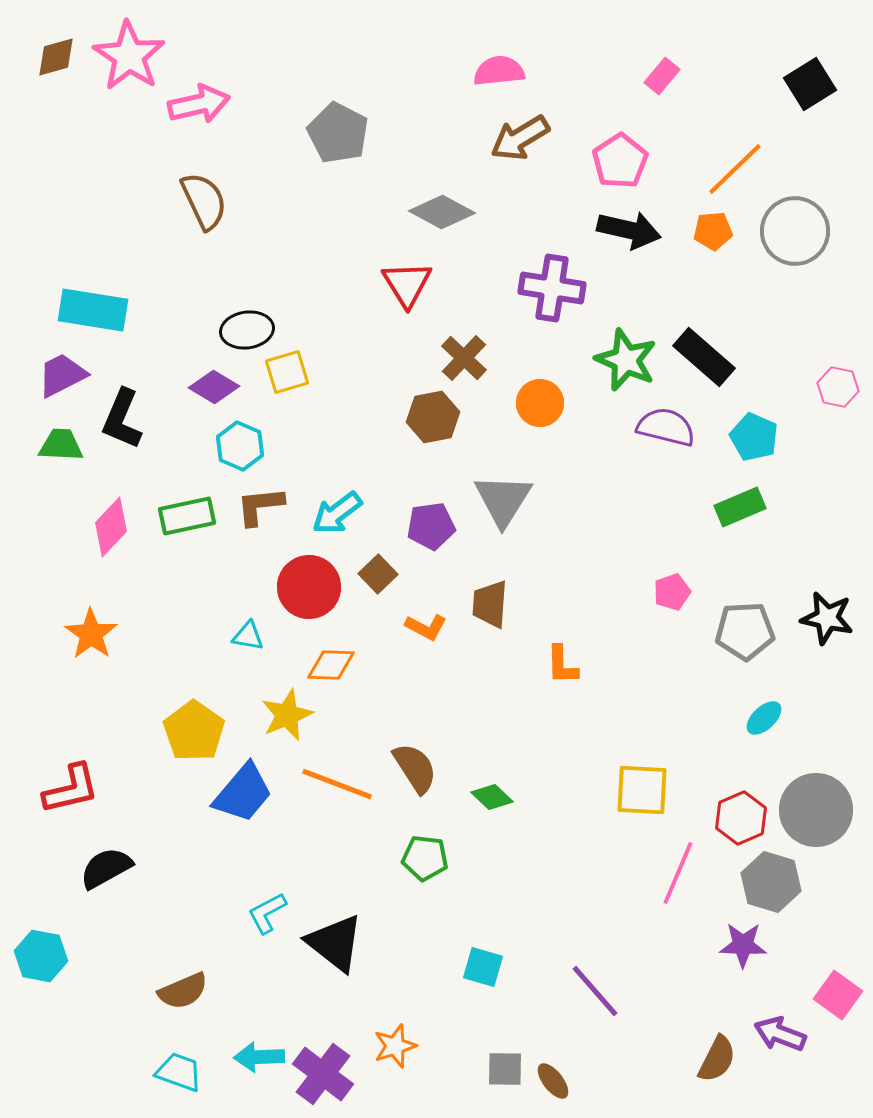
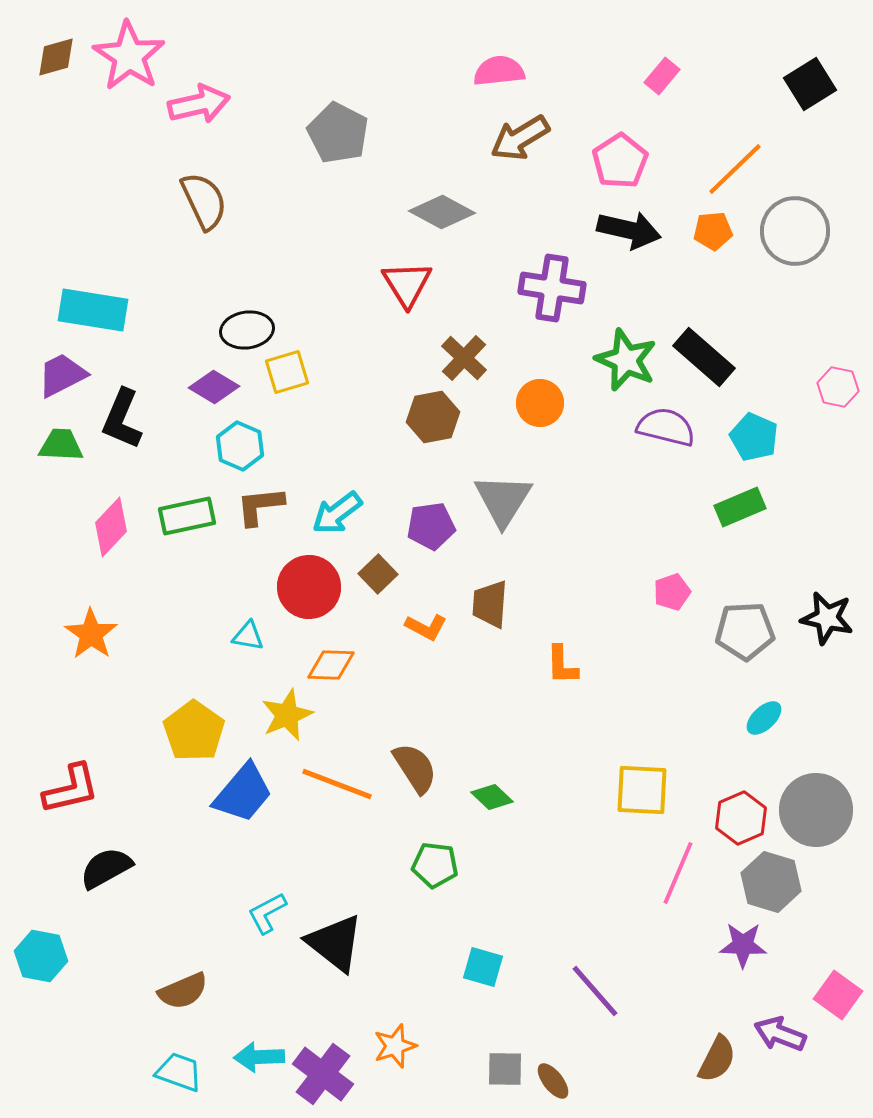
green pentagon at (425, 858): moved 10 px right, 7 px down
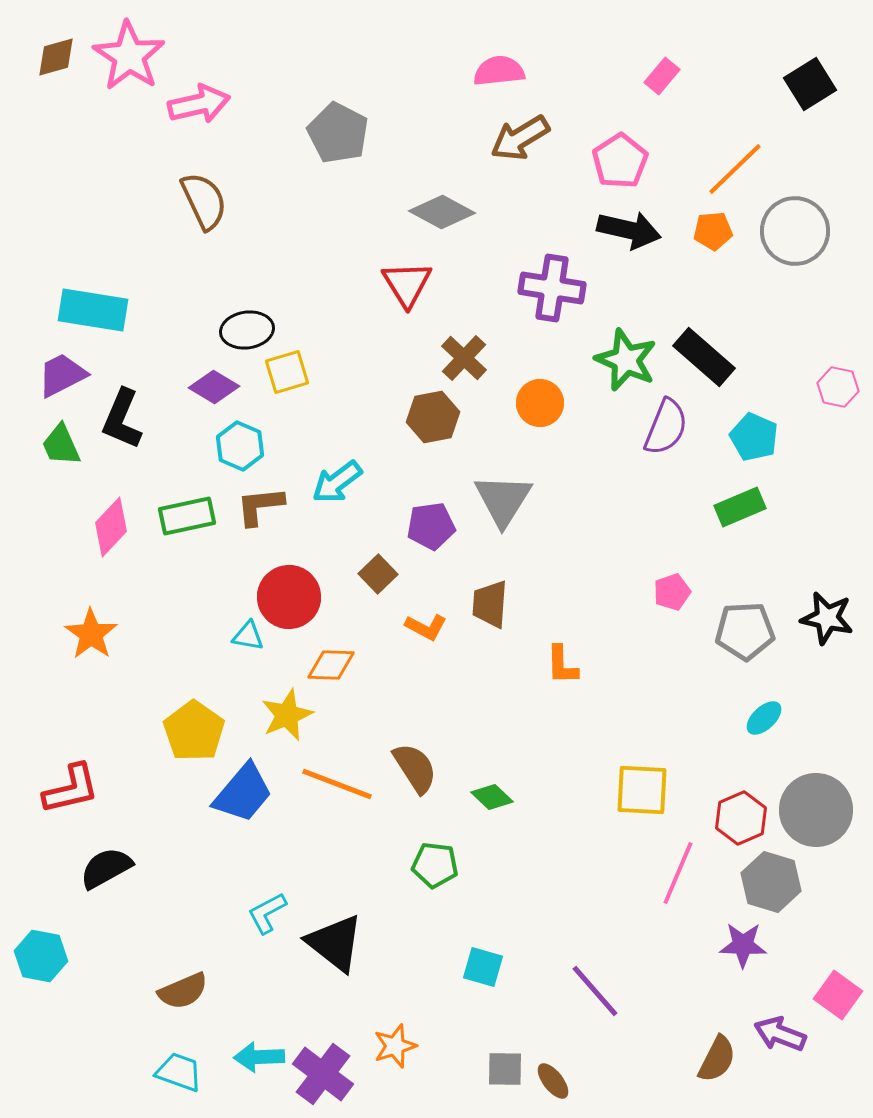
purple semicircle at (666, 427): rotated 98 degrees clockwise
green trapezoid at (61, 445): rotated 117 degrees counterclockwise
cyan arrow at (337, 513): moved 31 px up
red circle at (309, 587): moved 20 px left, 10 px down
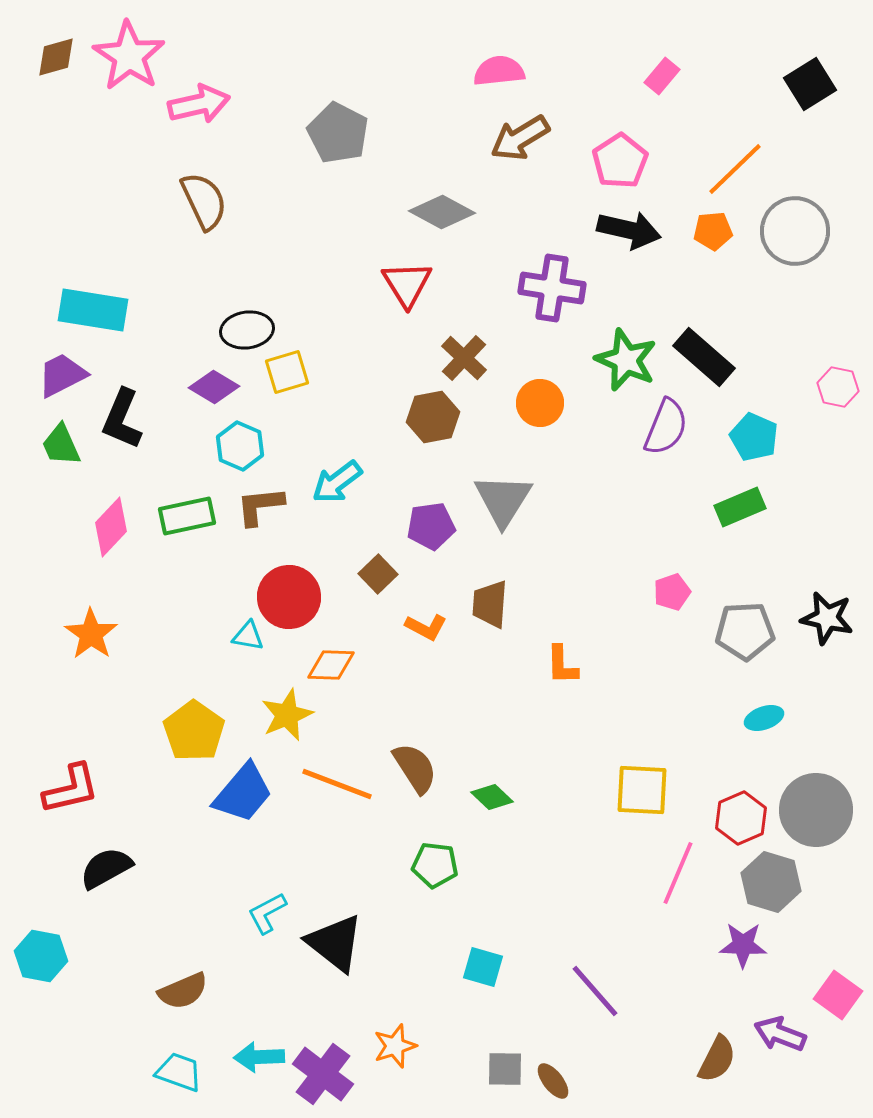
cyan ellipse at (764, 718): rotated 24 degrees clockwise
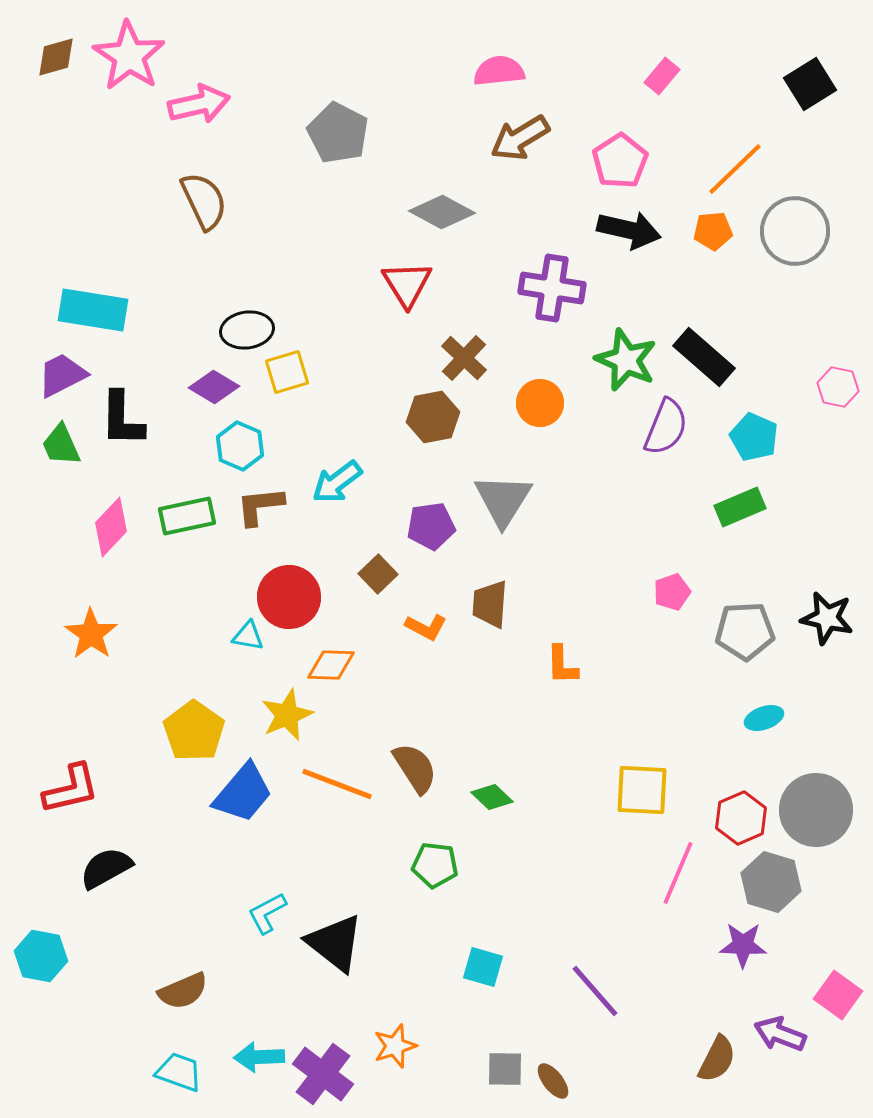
black L-shape at (122, 419): rotated 22 degrees counterclockwise
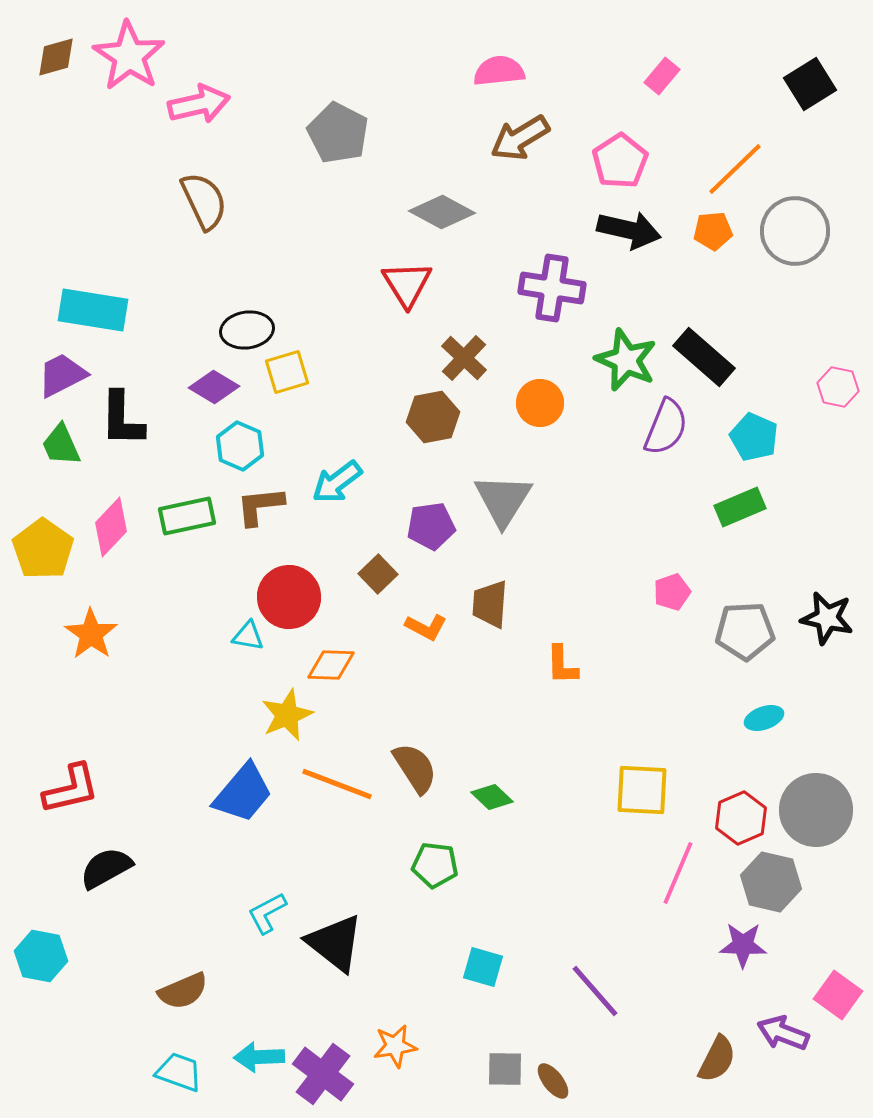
yellow pentagon at (194, 731): moved 151 px left, 182 px up
gray hexagon at (771, 882): rotated 4 degrees counterclockwise
purple arrow at (780, 1034): moved 3 px right, 1 px up
orange star at (395, 1046): rotated 9 degrees clockwise
